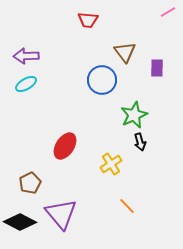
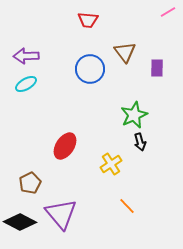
blue circle: moved 12 px left, 11 px up
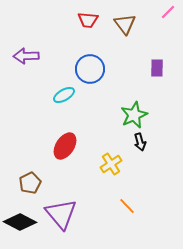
pink line: rotated 14 degrees counterclockwise
brown triangle: moved 28 px up
cyan ellipse: moved 38 px right, 11 px down
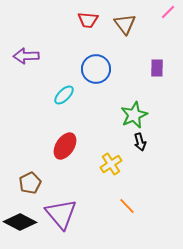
blue circle: moved 6 px right
cyan ellipse: rotated 15 degrees counterclockwise
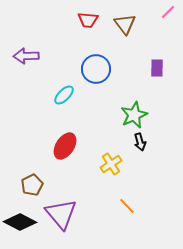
brown pentagon: moved 2 px right, 2 px down
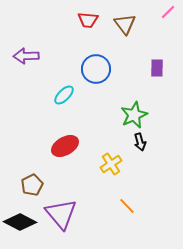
red ellipse: rotated 28 degrees clockwise
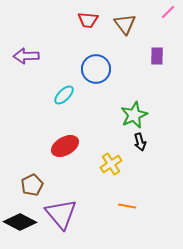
purple rectangle: moved 12 px up
orange line: rotated 36 degrees counterclockwise
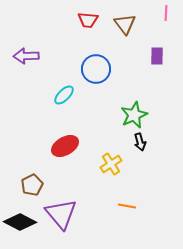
pink line: moved 2 px left, 1 px down; rotated 42 degrees counterclockwise
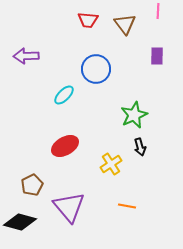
pink line: moved 8 px left, 2 px up
black arrow: moved 5 px down
purple triangle: moved 8 px right, 7 px up
black diamond: rotated 12 degrees counterclockwise
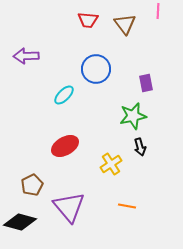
purple rectangle: moved 11 px left, 27 px down; rotated 12 degrees counterclockwise
green star: moved 1 px left, 1 px down; rotated 12 degrees clockwise
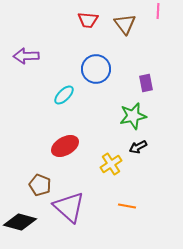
black arrow: moved 2 px left; rotated 78 degrees clockwise
brown pentagon: moved 8 px right; rotated 25 degrees counterclockwise
purple triangle: rotated 8 degrees counterclockwise
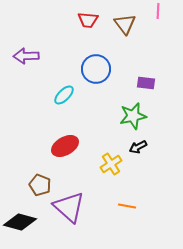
purple rectangle: rotated 72 degrees counterclockwise
